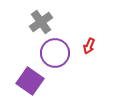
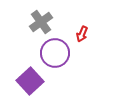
red arrow: moved 7 px left, 12 px up
purple square: rotated 12 degrees clockwise
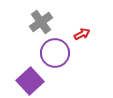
red arrow: rotated 140 degrees counterclockwise
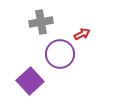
gray cross: rotated 25 degrees clockwise
purple circle: moved 5 px right, 1 px down
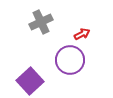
gray cross: rotated 15 degrees counterclockwise
purple circle: moved 10 px right, 6 px down
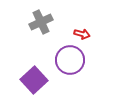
red arrow: rotated 42 degrees clockwise
purple square: moved 4 px right, 1 px up
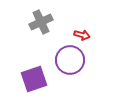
red arrow: moved 1 px down
purple square: moved 1 px up; rotated 24 degrees clockwise
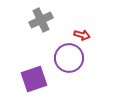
gray cross: moved 2 px up
purple circle: moved 1 px left, 2 px up
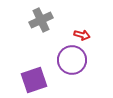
purple circle: moved 3 px right, 2 px down
purple square: moved 1 px down
